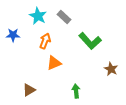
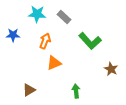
cyan star: moved 1 px left, 2 px up; rotated 24 degrees counterclockwise
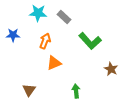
cyan star: moved 1 px right, 1 px up
brown triangle: rotated 24 degrees counterclockwise
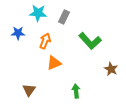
gray rectangle: rotated 72 degrees clockwise
blue star: moved 5 px right, 2 px up
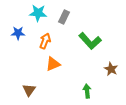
orange triangle: moved 1 px left, 1 px down
green arrow: moved 11 px right
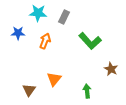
orange triangle: moved 1 px right, 15 px down; rotated 28 degrees counterclockwise
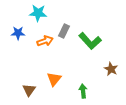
gray rectangle: moved 14 px down
orange arrow: rotated 49 degrees clockwise
green arrow: moved 4 px left
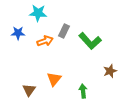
brown star: moved 1 px left, 2 px down; rotated 24 degrees clockwise
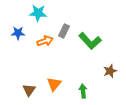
orange triangle: moved 5 px down
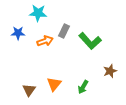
green arrow: moved 4 px up; rotated 144 degrees counterclockwise
